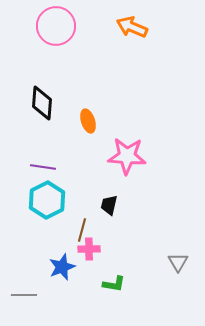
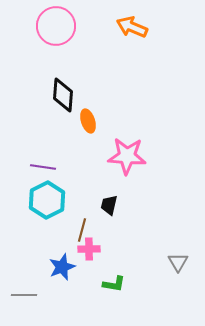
black diamond: moved 21 px right, 8 px up
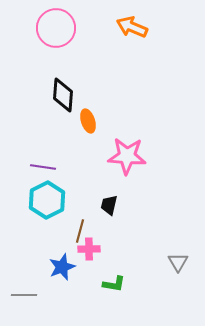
pink circle: moved 2 px down
brown line: moved 2 px left, 1 px down
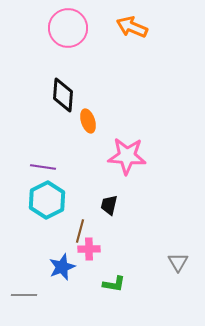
pink circle: moved 12 px right
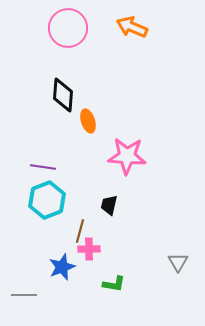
cyan hexagon: rotated 6 degrees clockwise
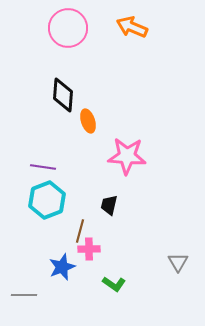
green L-shape: rotated 25 degrees clockwise
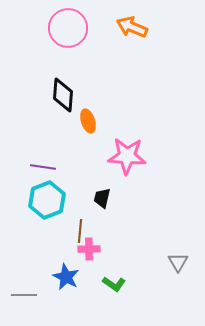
black trapezoid: moved 7 px left, 7 px up
brown line: rotated 10 degrees counterclockwise
blue star: moved 4 px right, 10 px down; rotated 24 degrees counterclockwise
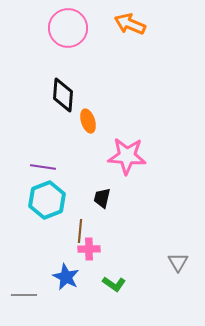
orange arrow: moved 2 px left, 3 px up
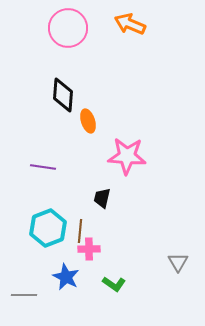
cyan hexagon: moved 1 px right, 28 px down
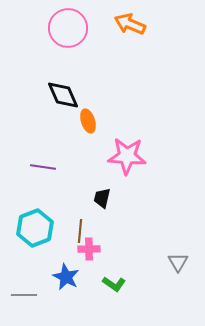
black diamond: rotated 28 degrees counterclockwise
cyan hexagon: moved 13 px left
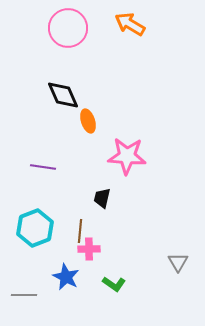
orange arrow: rotated 8 degrees clockwise
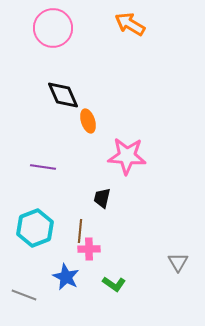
pink circle: moved 15 px left
gray line: rotated 20 degrees clockwise
